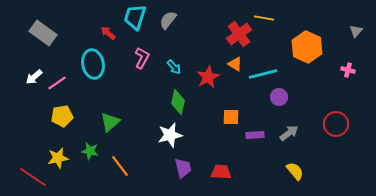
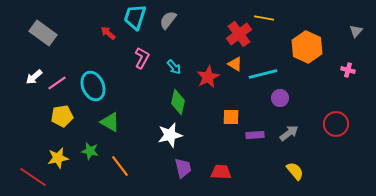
cyan ellipse: moved 22 px down; rotated 12 degrees counterclockwise
purple circle: moved 1 px right, 1 px down
green triangle: rotated 50 degrees counterclockwise
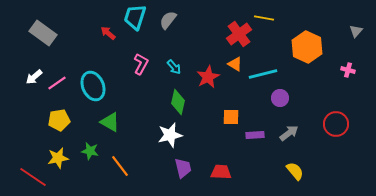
pink L-shape: moved 1 px left, 6 px down
yellow pentagon: moved 3 px left, 4 px down
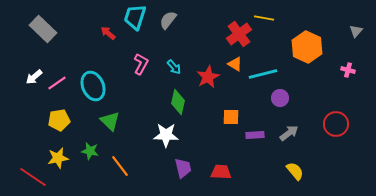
gray rectangle: moved 4 px up; rotated 8 degrees clockwise
green triangle: moved 1 px up; rotated 15 degrees clockwise
white star: moved 4 px left; rotated 15 degrees clockwise
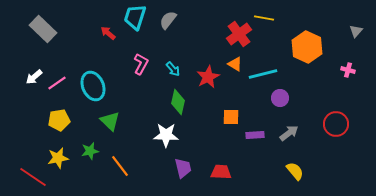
cyan arrow: moved 1 px left, 2 px down
green star: rotated 24 degrees counterclockwise
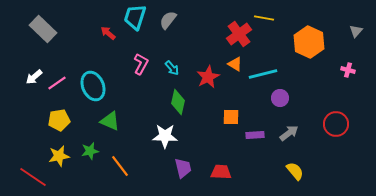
orange hexagon: moved 2 px right, 5 px up
cyan arrow: moved 1 px left, 1 px up
green triangle: rotated 20 degrees counterclockwise
white star: moved 1 px left, 1 px down
yellow star: moved 1 px right, 2 px up
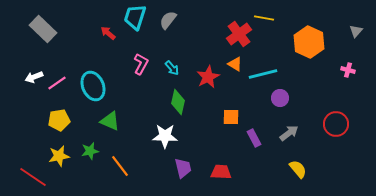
white arrow: rotated 18 degrees clockwise
purple rectangle: moved 1 px left, 3 px down; rotated 66 degrees clockwise
yellow semicircle: moved 3 px right, 2 px up
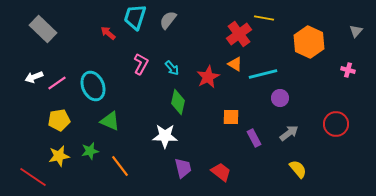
red trapezoid: rotated 35 degrees clockwise
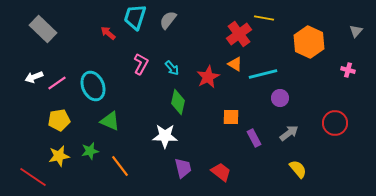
red circle: moved 1 px left, 1 px up
